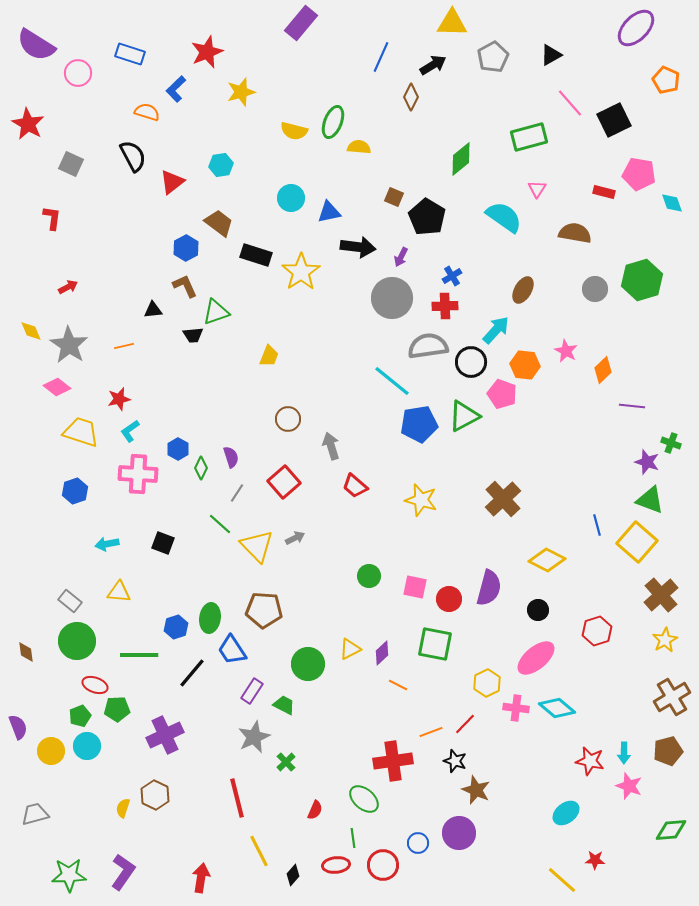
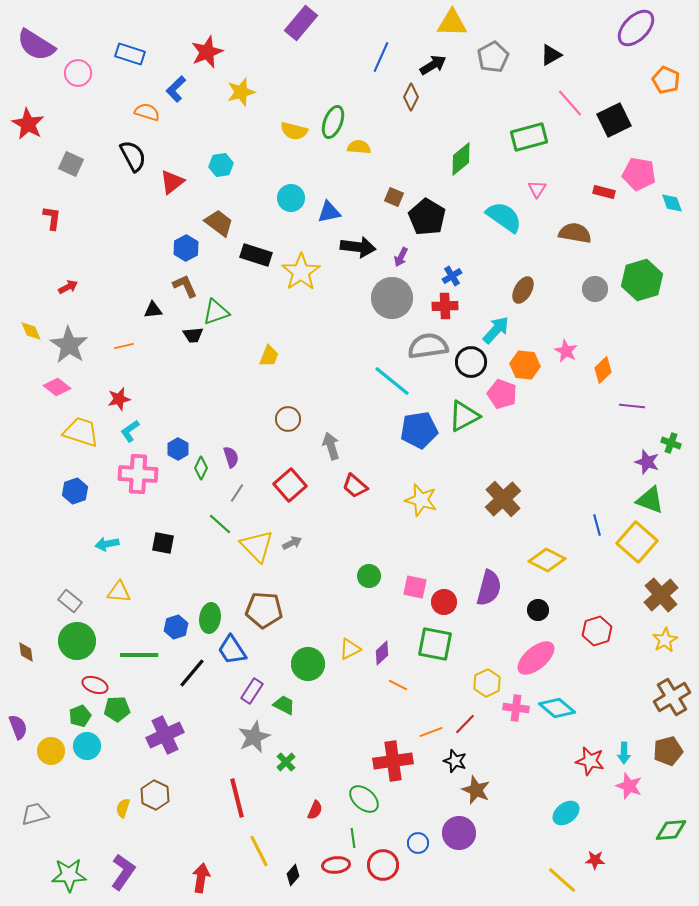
blue pentagon at (419, 424): moved 6 px down
red square at (284, 482): moved 6 px right, 3 px down
gray arrow at (295, 538): moved 3 px left, 5 px down
black square at (163, 543): rotated 10 degrees counterclockwise
red circle at (449, 599): moved 5 px left, 3 px down
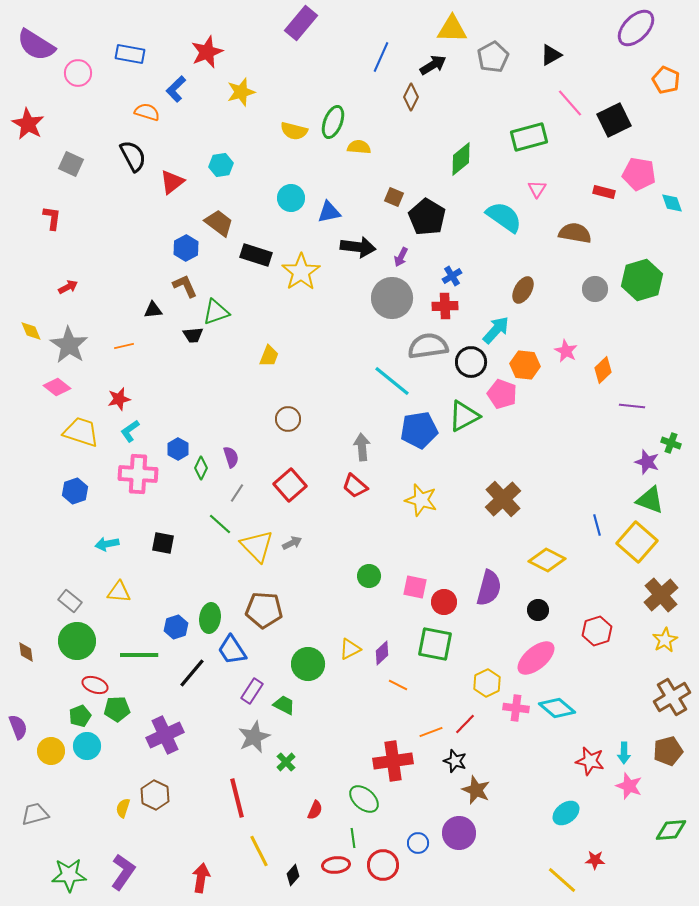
yellow triangle at (452, 23): moved 6 px down
blue rectangle at (130, 54): rotated 8 degrees counterclockwise
gray arrow at (331, 446): moved 31 px right, 1 px down; rotated 12 degrees clockwise
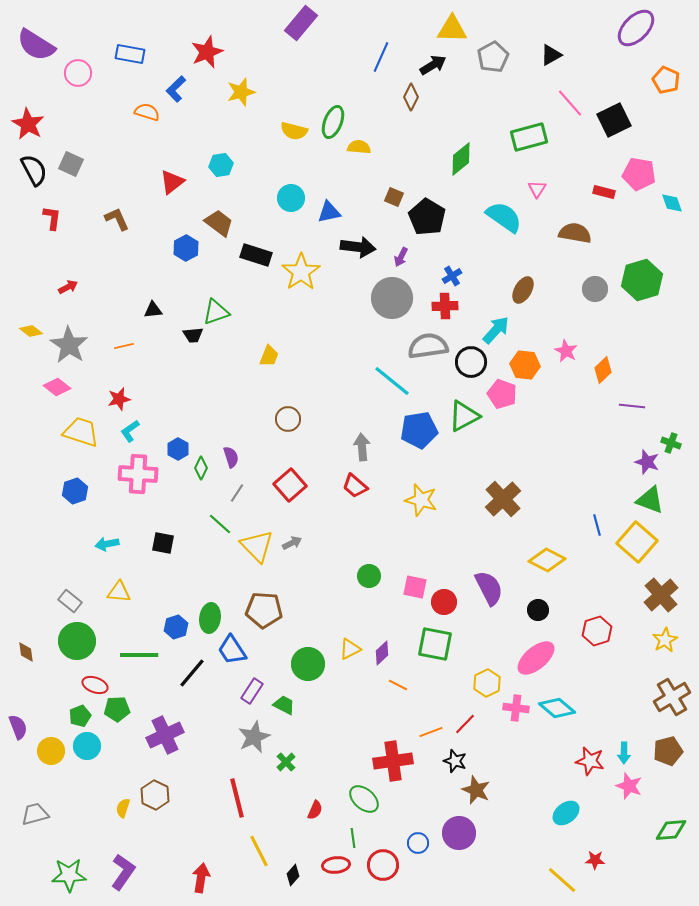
black semicircle at (133, 156): moved 99 px left, 14 px down
brown L-shape at (185, 286): moved 68 px left, 67 px up
yellow diamond at (31, 331): rotated 30 degrees counterclockwise
purple semicircle at (489, 588): rotated 42 degrees counterclockwise
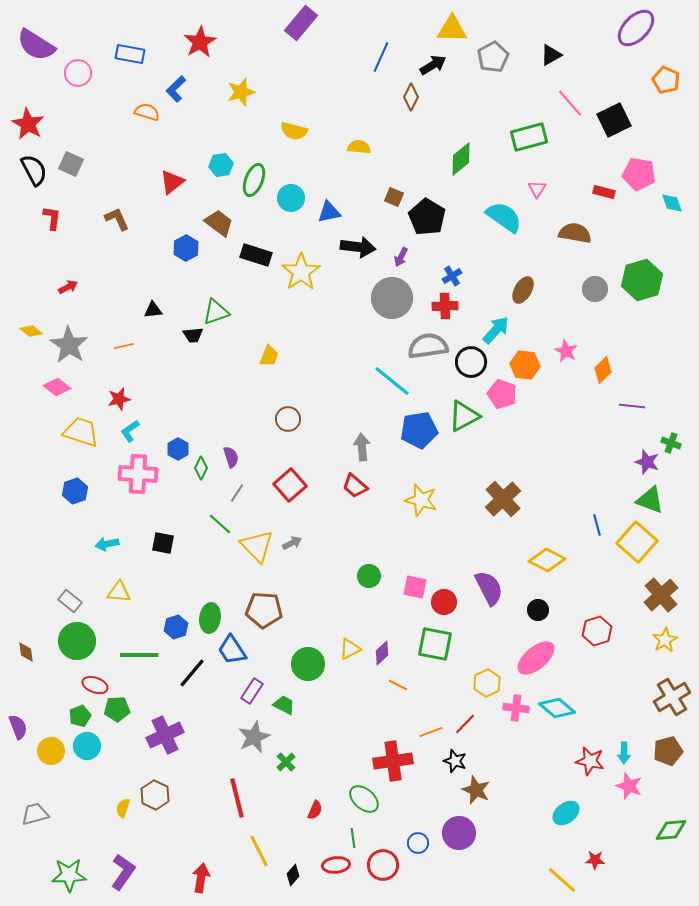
red star at (207, 52): moved 7 px left, 10 px up; rotated 8 degrees counterclockwise
green ellipse at (333, 122): moved 79 px left, 58 px down
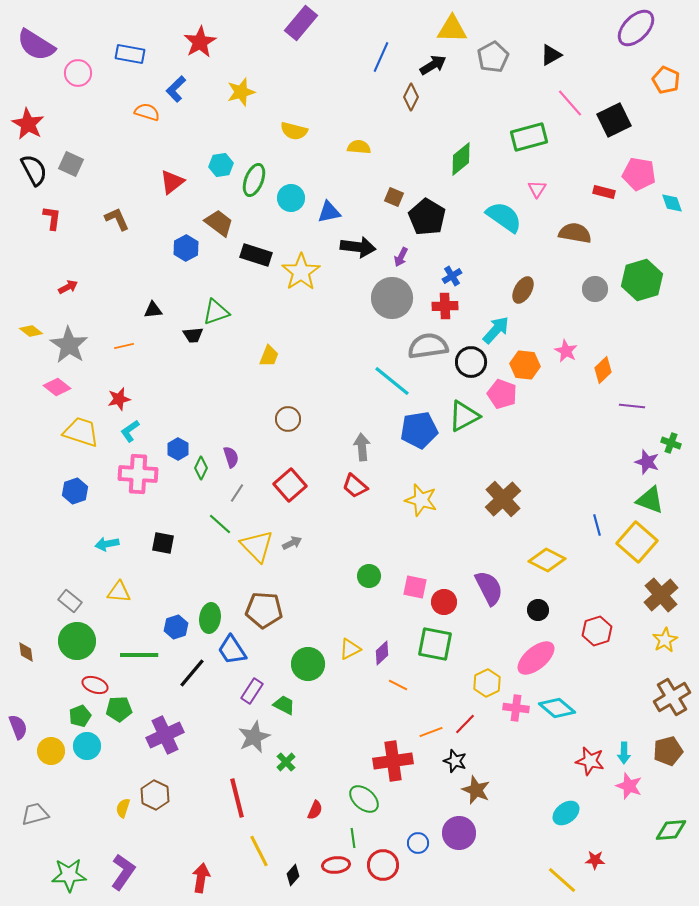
green pentagon at (117, 709): moved 2 px right
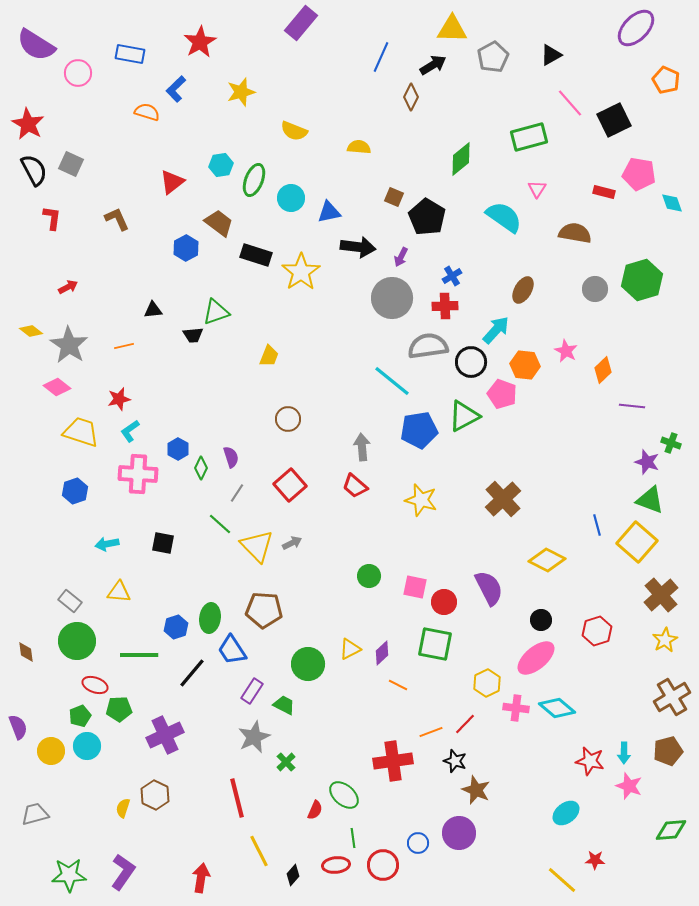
yellow semicircle at (294, 131): rotated 8 degrees clockwise
black circle at (538, 610): moved 3 px right, 10 px down
green ellipse at (364, 799): moved 20 px left, 4 px up
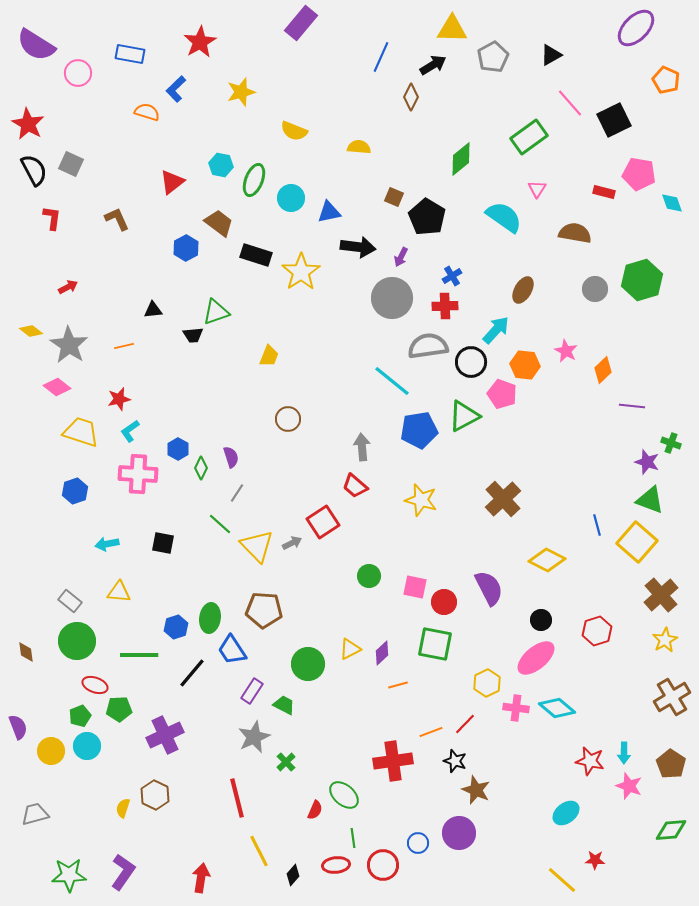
green rectangle at (529, 137): rotated 21 degrees counterclockwise
cyan hexagon at (221, 165): rotated 20 degrees clockwise
red square at (290, 485): moved 33 px right, 37 px down; rotated 8 degrees clockwise
orange line at (398, 685): rotated 42 degrees counterclockwise
brown pentagon at (668, 751): moved 3 px right, 13 px down; rotated 24 degrees counterclockwise
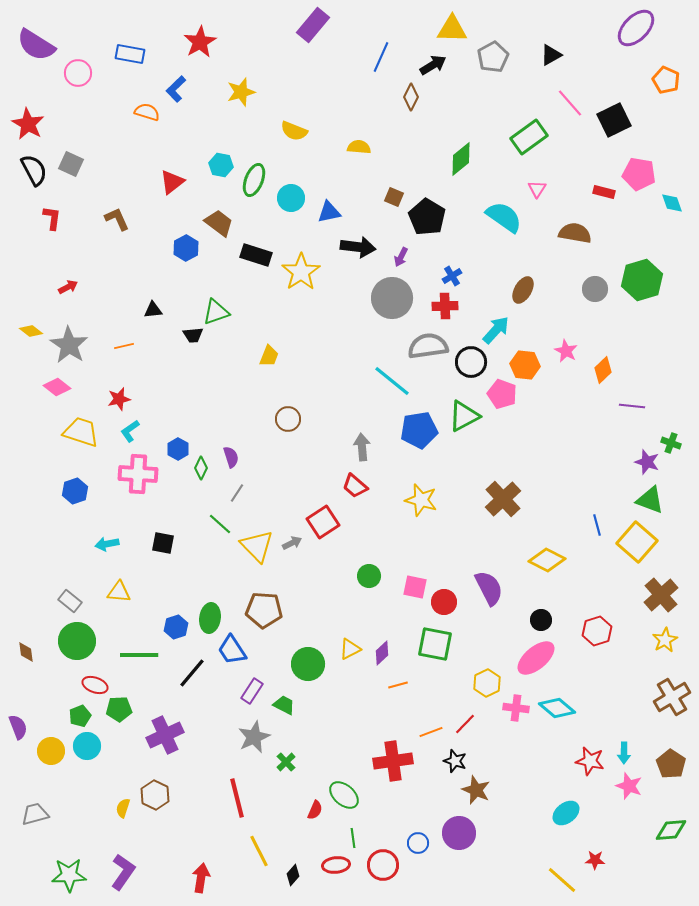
purple rectangle at (301, 23): moved 12 px right, 2 px down
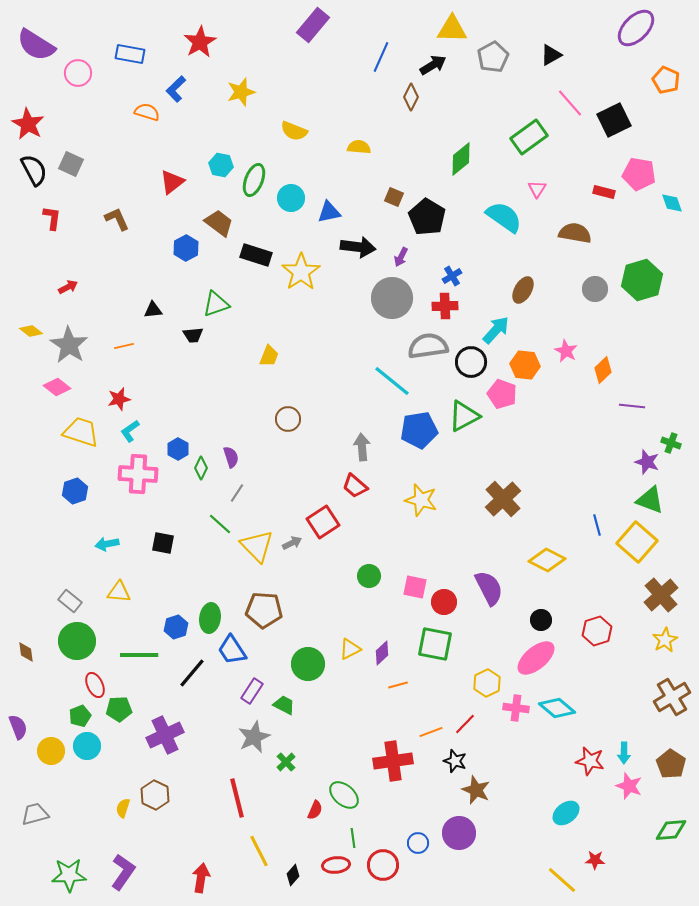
green triangle at (216, 312): moved 8 px up
red ellipse at (95, 685): rotated 45 degrees clockwise
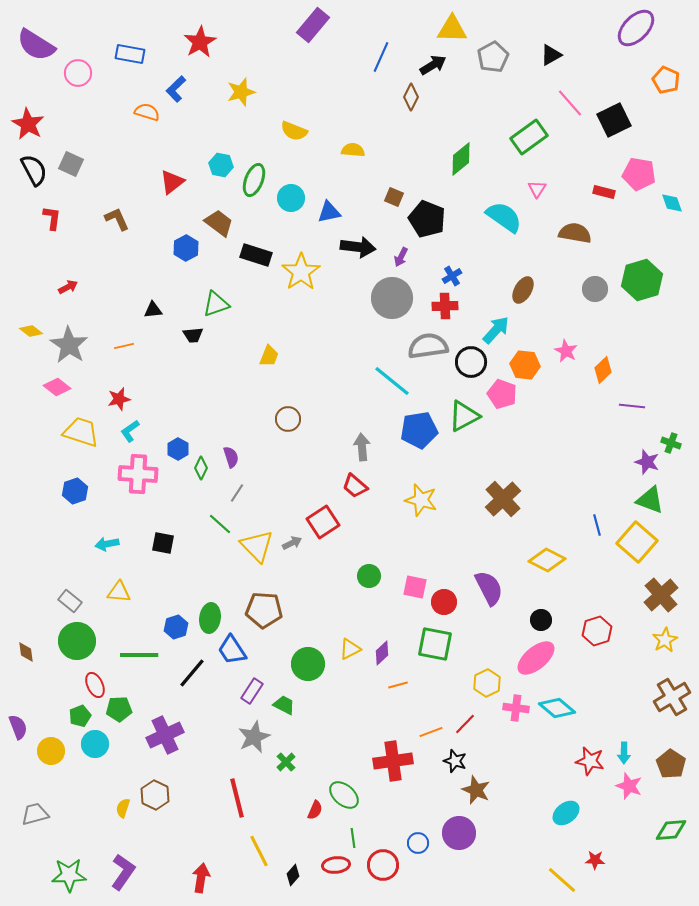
yellow semicircle at (359, 147): moved 6 px left, 3 px down
black pentagon at (427, 217): moved 2 px down; rotated 9 degrees counterclockwise
cyan circle at (87, 746): moved 8 px right, 2 px up
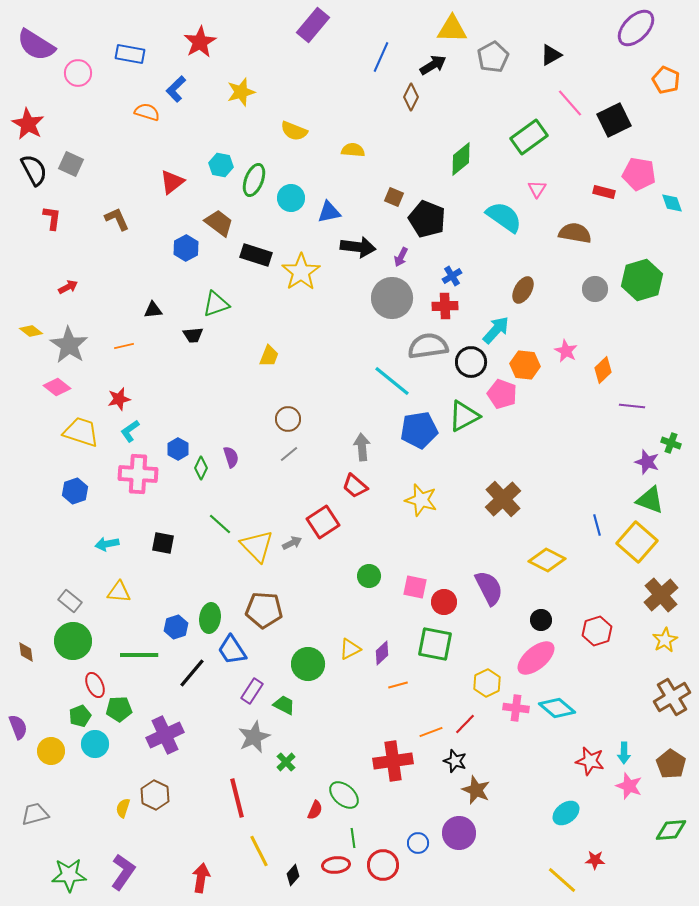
gray line at (237, 493): moved 52 px right, 39 px up; rotated 18 degrees clockwise
green circle at (77, 641): moved 4 px left
